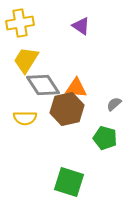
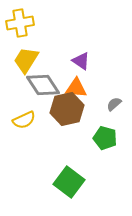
purple triangle: moved 35 px down
yellow semicircle: moved 1 px left, 2 px down; rotated 25 degrees counterclockwise
green square: rotated 20 degrees clockwise
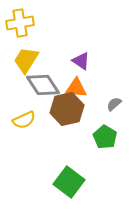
green pentagon: moved 1 px up; rotated 15 degrees clockwise
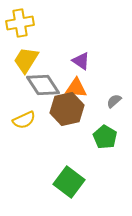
gray semicircle: moved 3 px up
